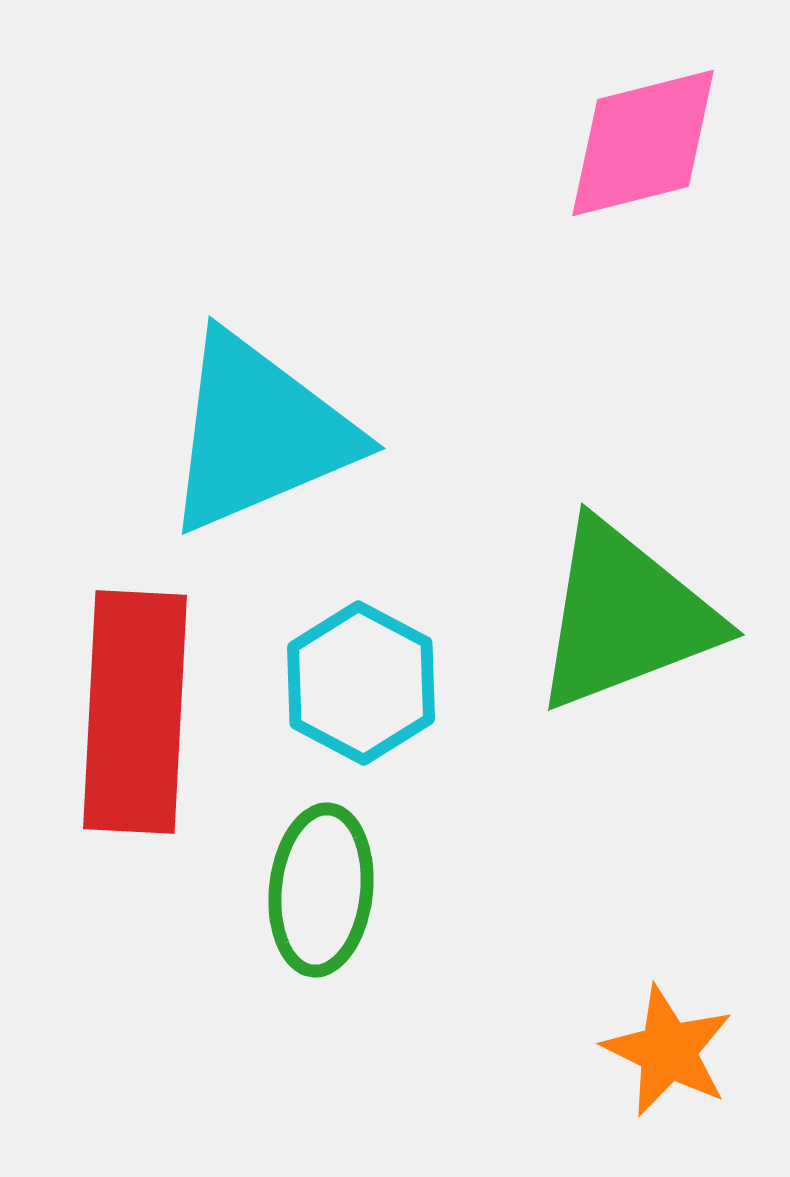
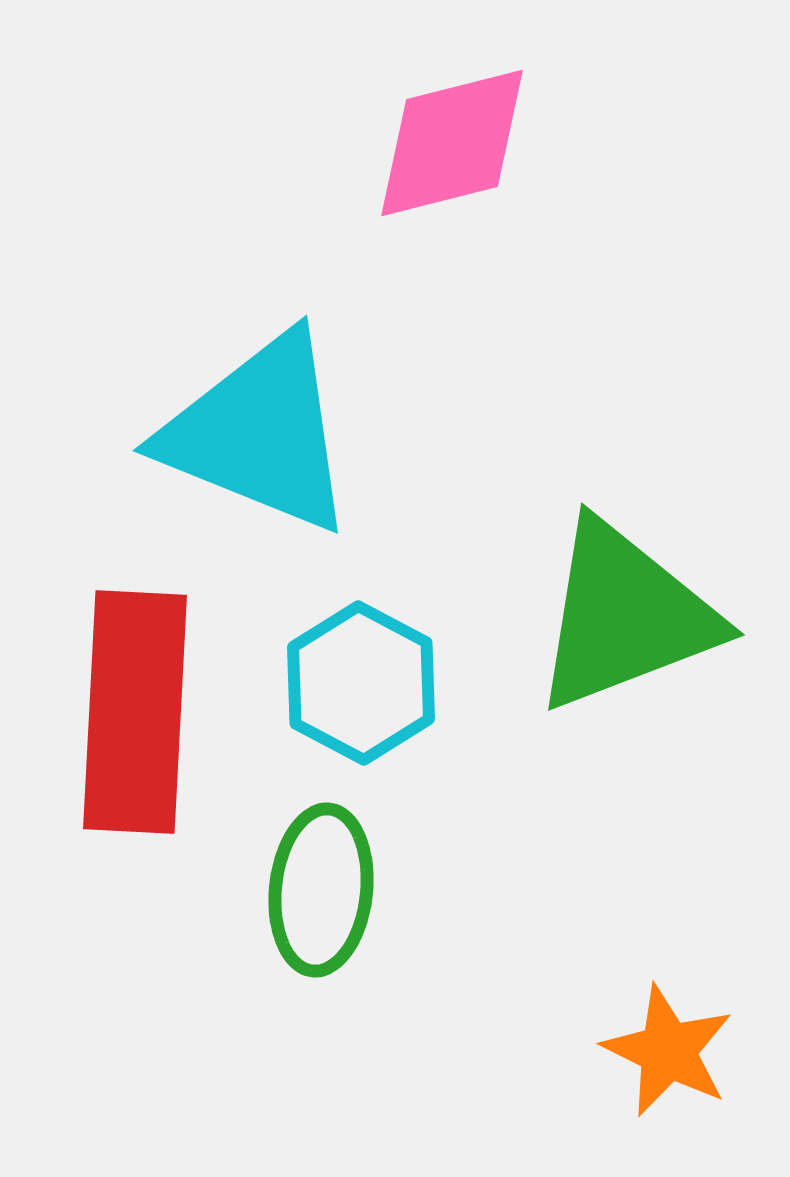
pink diamond: moved 191 px left
cyan triangle: rotated 45 degrees clockwise
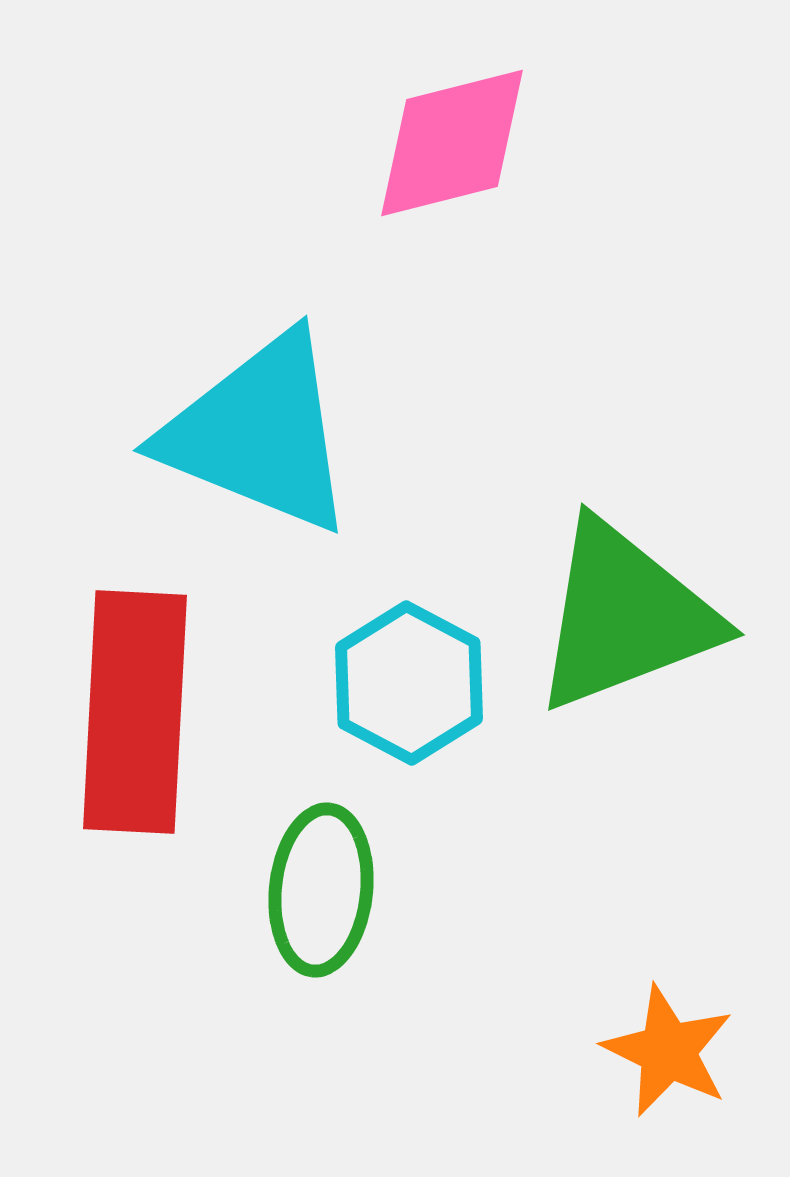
cyan hexagon: moved 48 px right
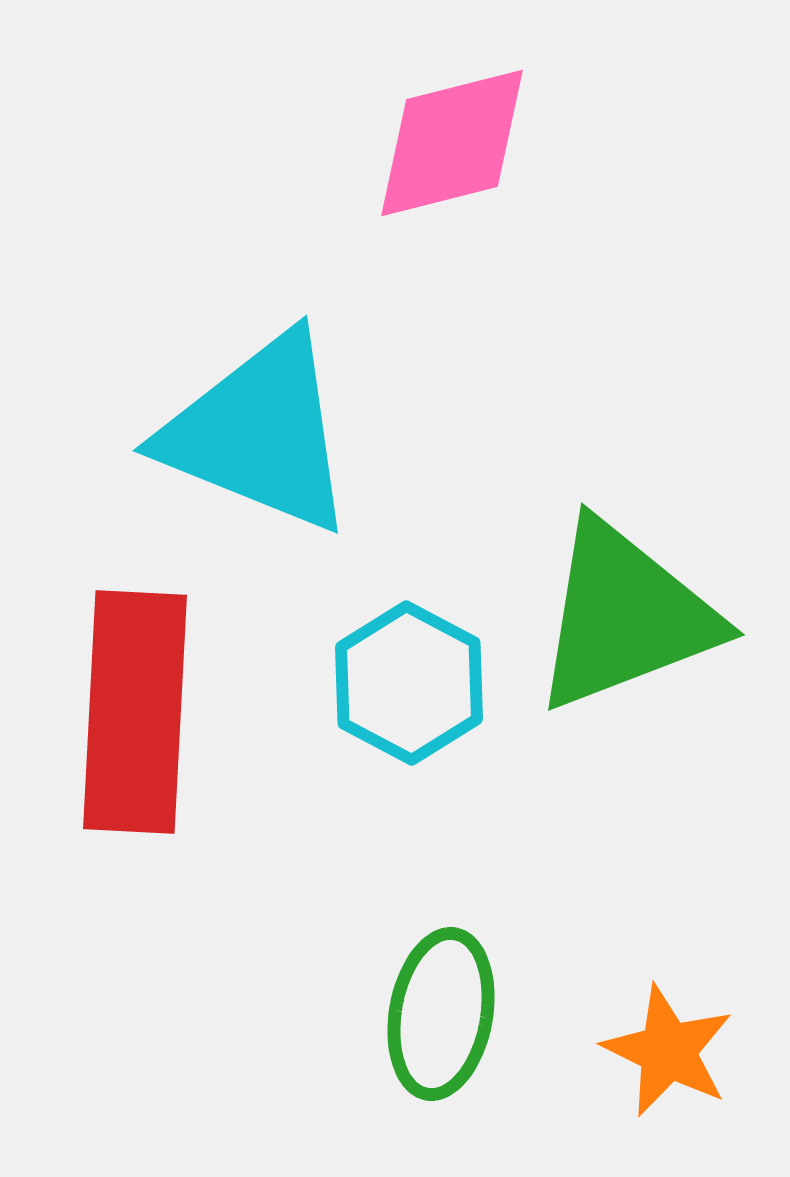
green ellipse: moved 120 px right, 124 px down; rotated 4 degrees clockwise
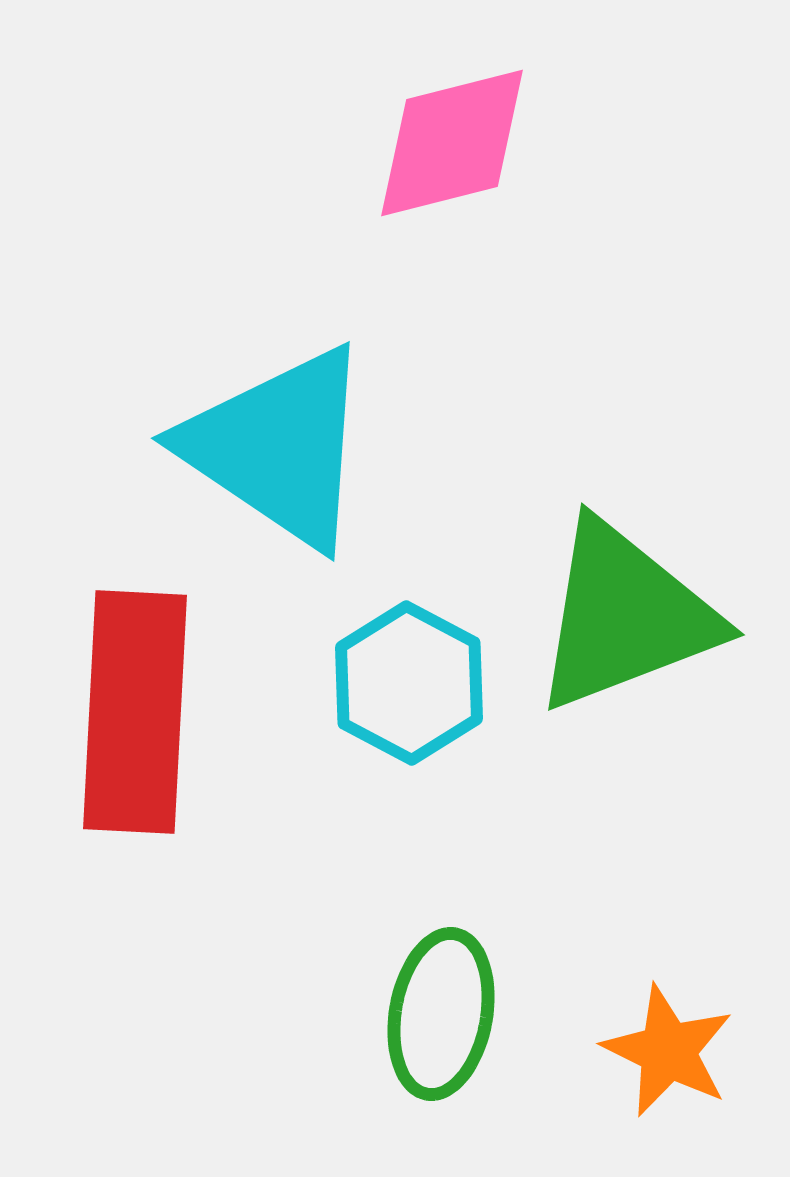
cyan triangle: moved 19 px right, 14 px down; rotated 12 degrees clockwise
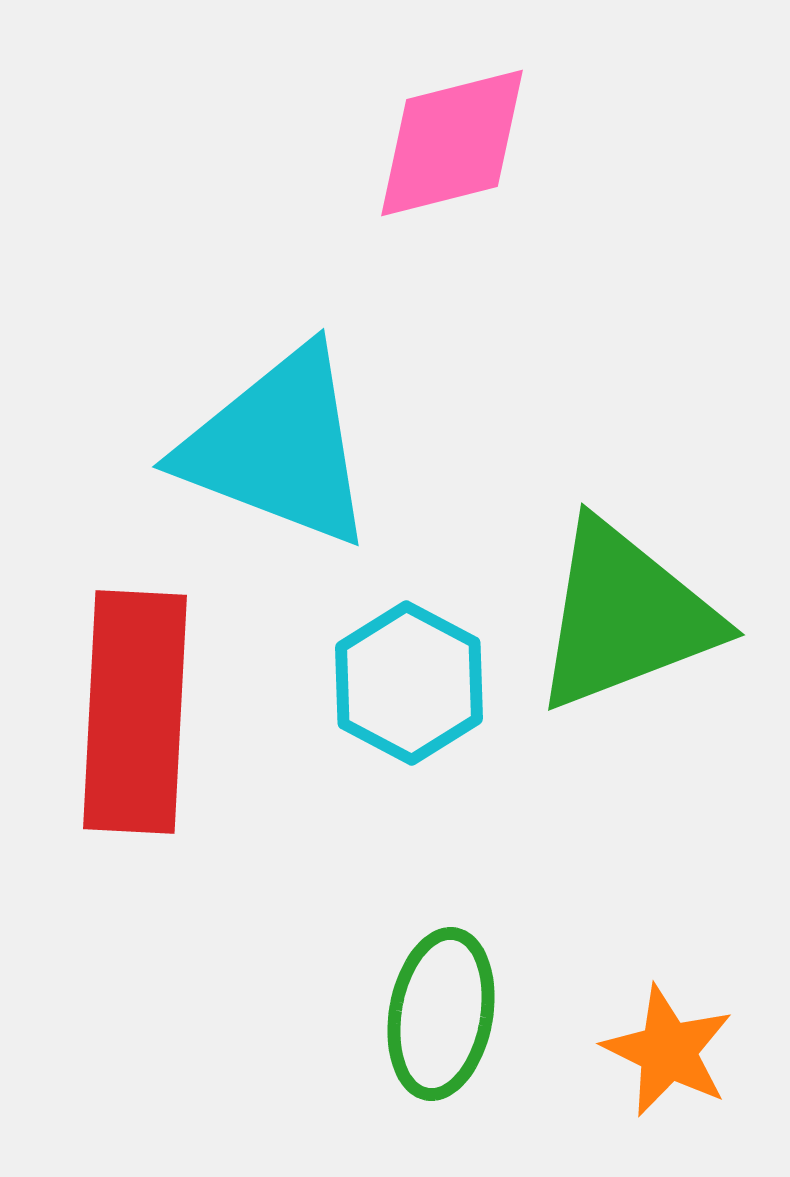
cyan triangle: rotated 13 degrees counterclockwise
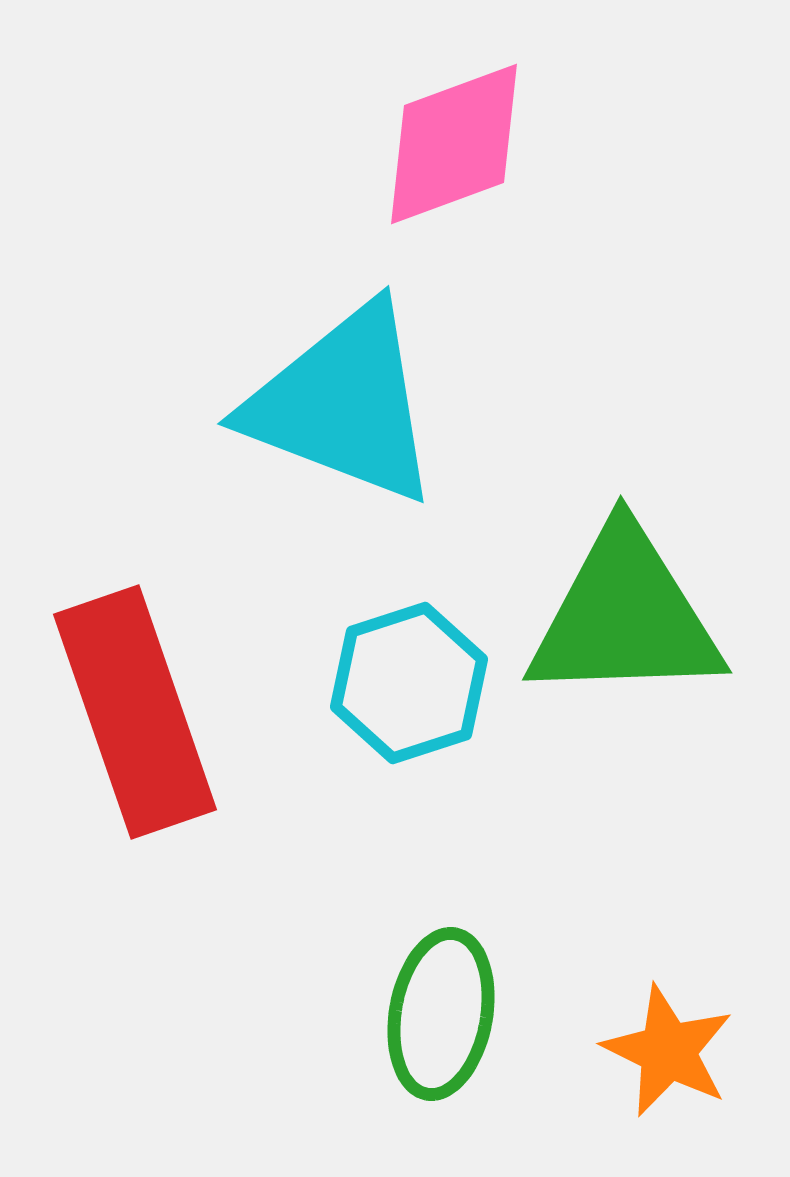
pink diamond: moved 2 px right, 1 px down; rotated 6 degrees counterclockwise
cyan triangle: moved 65 px right, 43 px up
green triangle: rotated 19 degrees clockwise
cyan hexagon: rotated 14 degrees clockwise
red rectangle: rotated 22 degrees counterclockwise
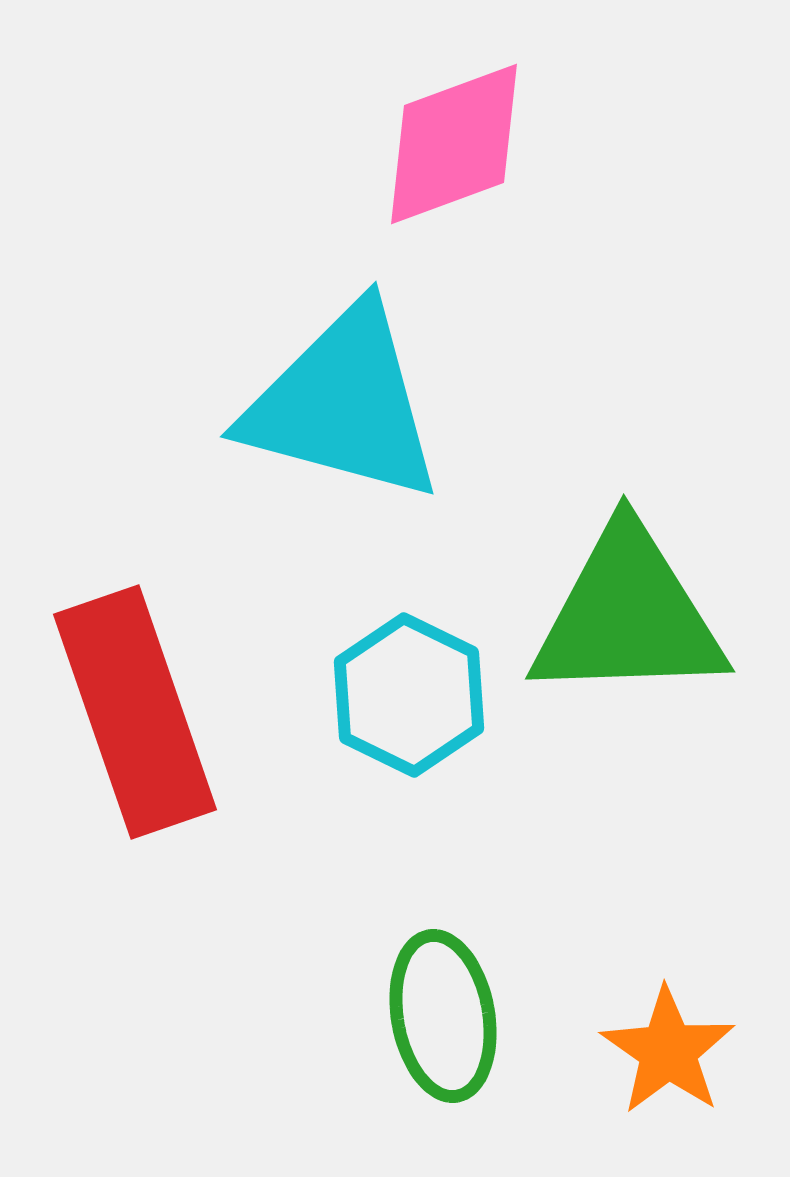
cyan triangle: rotated 6 degrees counterclockwise
green triangle: moved 3 px right, 1 px up
cyan hexagon: moved 12 px down; rotated 16 degrees counterclockwise
green ellipse: moved 2 px right, 2 px down; rotated 20 degrees counterclockwise
orange star: rotated 9 degrees clockwise
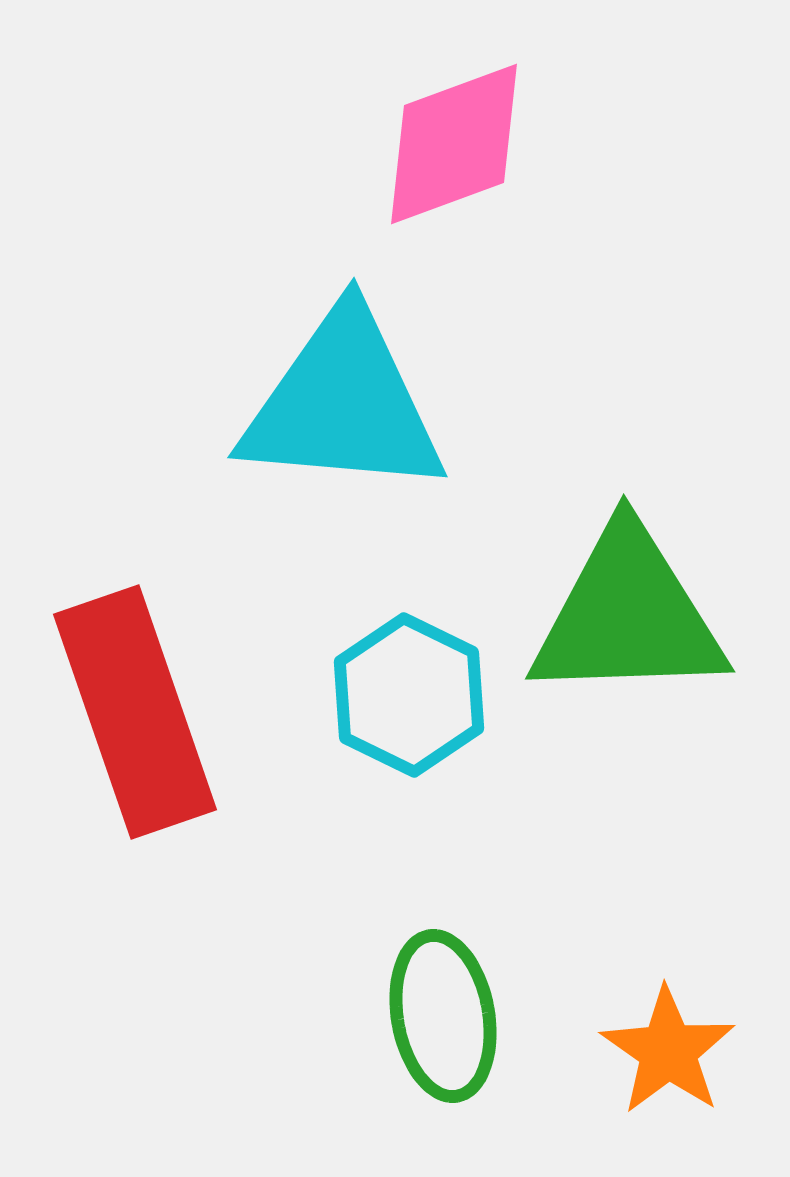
cyan triangle: rotated 10 degrees counterclockwise
